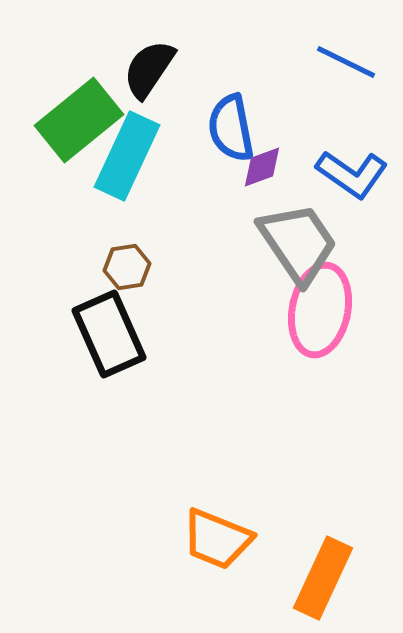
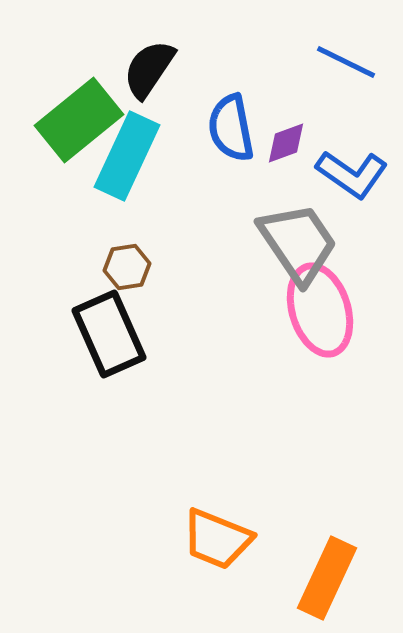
purple diamond: moved 24 px right, 24 px up
pink ellipse: rotated 28 degrees counterclockwise
orange rectangle: moved 4 px right
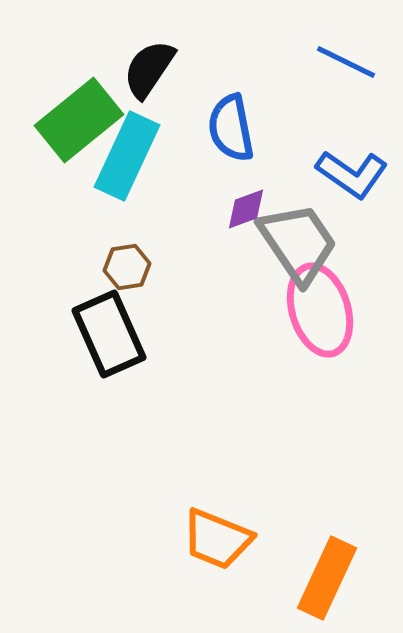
purple diamond: moved 40 px left, 66 px down
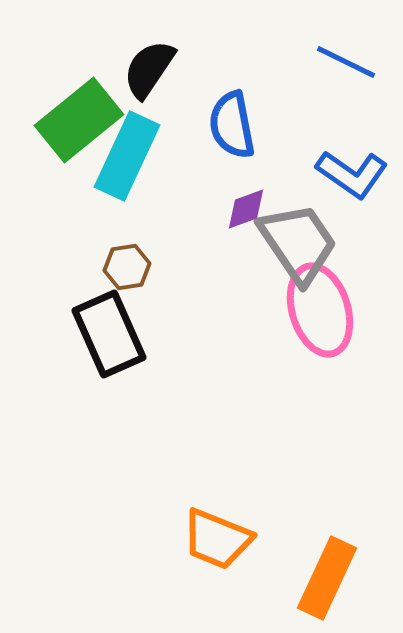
blue semicircle: moved 1 px right, 3 px up
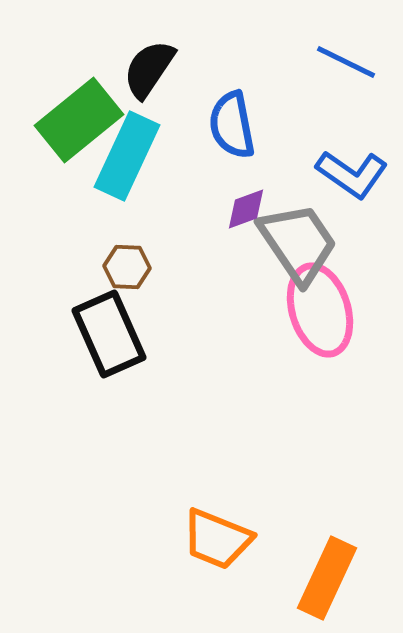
brown hexagon: rotated 12 degrees clockwise
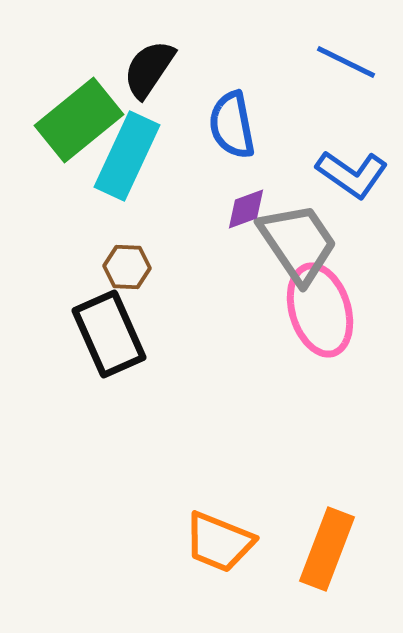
orange trapezoid: moved 2 px right, 3 px down
orange rectangle: moved 29 px up; rotated 4 degrees counterclockwise
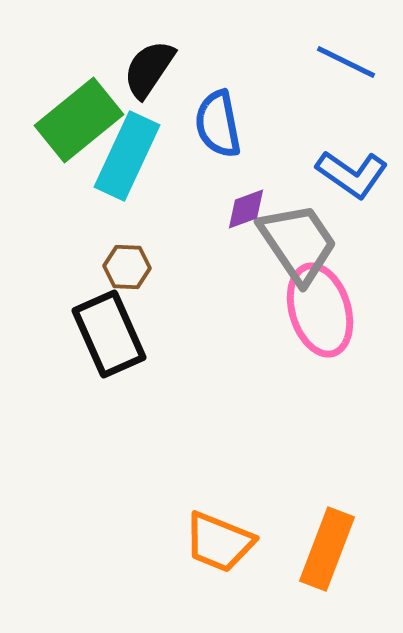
blue semicircle: moved 14 px left, 1 px up
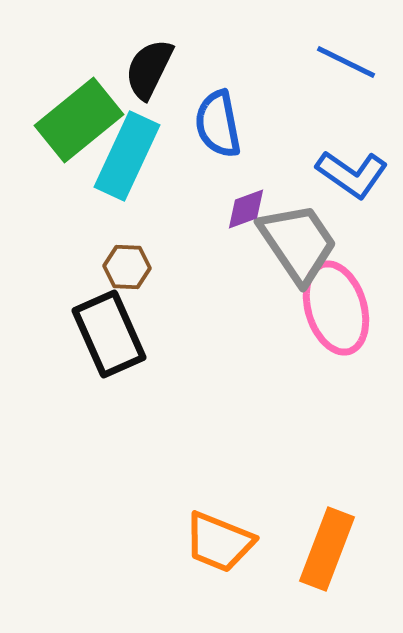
black semicircle: rotated 8 degrees counterclockwise
pink ellipse: moved 16 px right, 2 px up
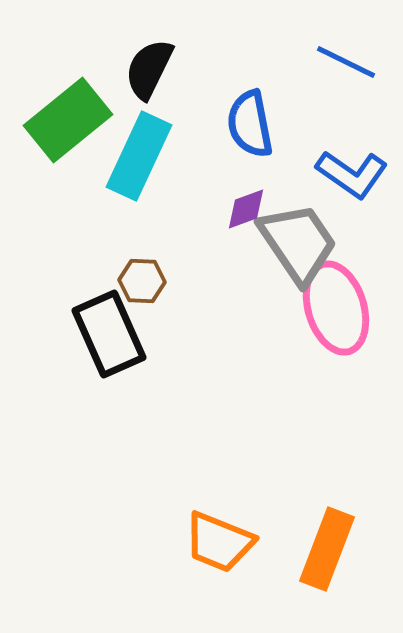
green rectangle: moved 11 px left
blue semicircle: moved 32 px right
cyan rectangle: moved 12 px right
brown hexagon: moved 15 px right, 14 px down
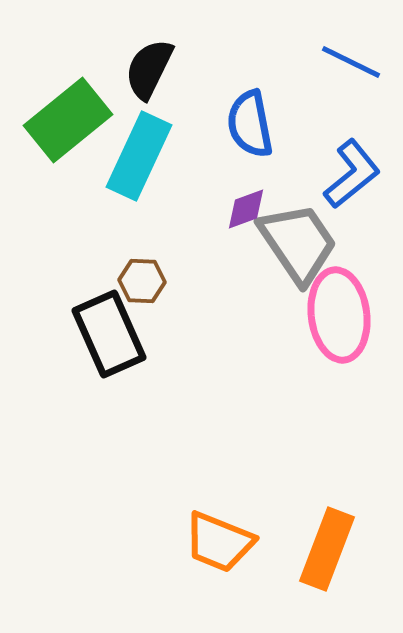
blue line: moved 5 px right
blue L-shape: rotated 74 degrees counterclockwise
pink ellipse: moved 3 px right, 7 px down; rotated 10 degrees clockwise
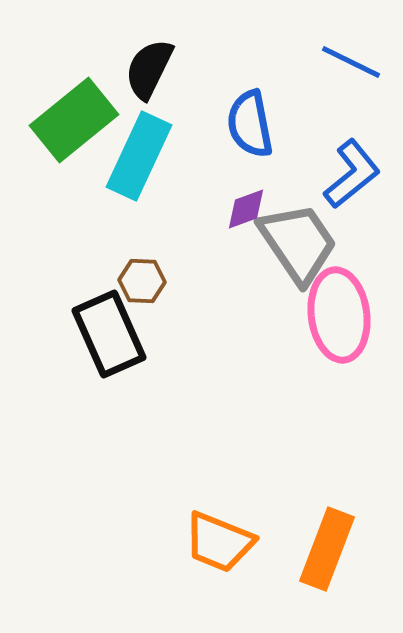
green rectangle: moved 6 px right
